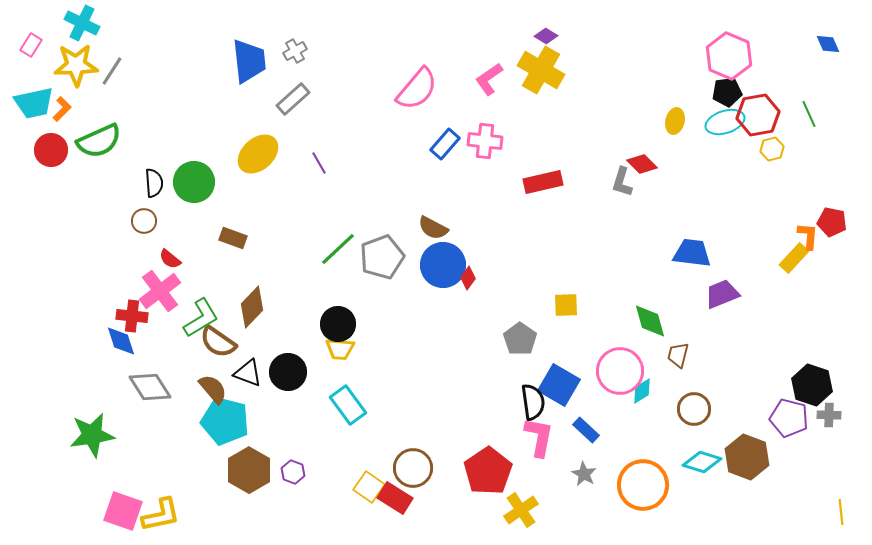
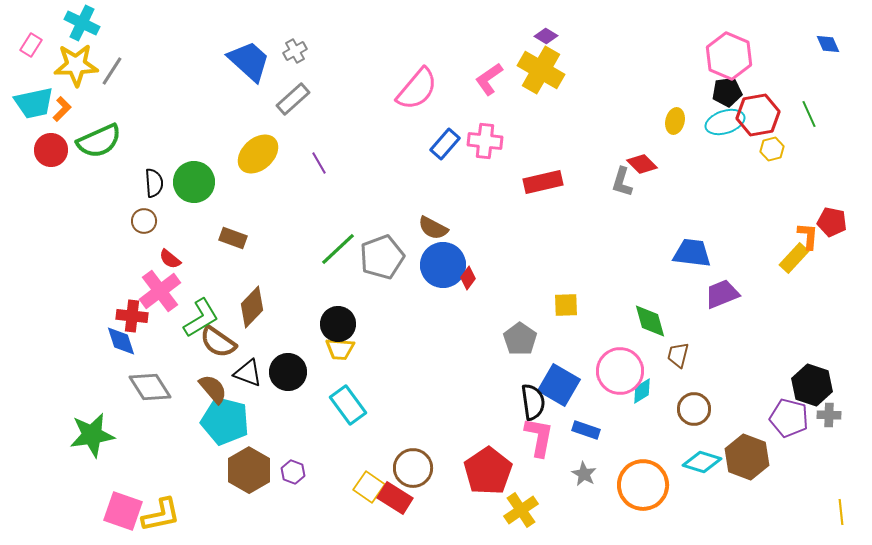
blue trapezoid at (249, 61): rotated 42 degrees counterclockwise
blue rectangle at (586, 430): rotated 24 degrees counterclockwise
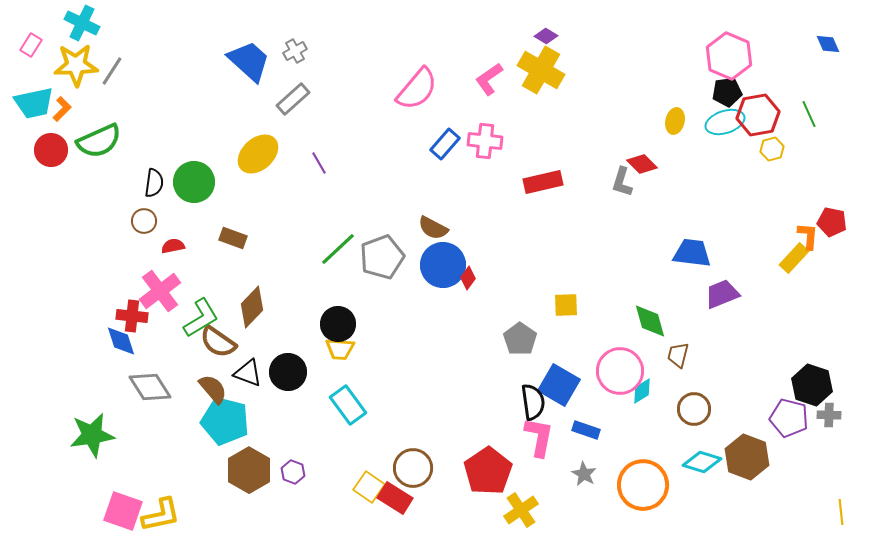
black semicircle at (154, 183): rotated 12 degrees clockwise
red semicircle at (170, 259): moved 3 px right, 13 px up; rotated 130 degrees clockwise
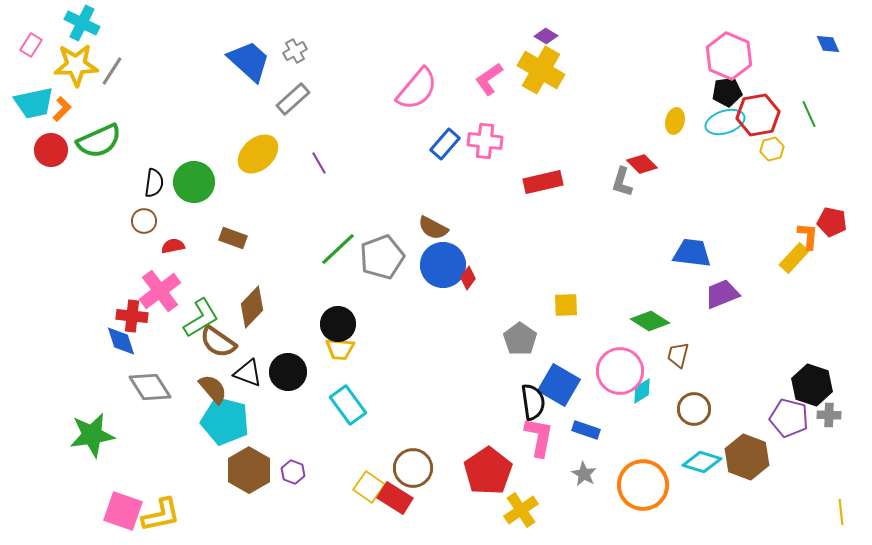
green diamond at (650, 321): rotated 42 degrees counterclockwise
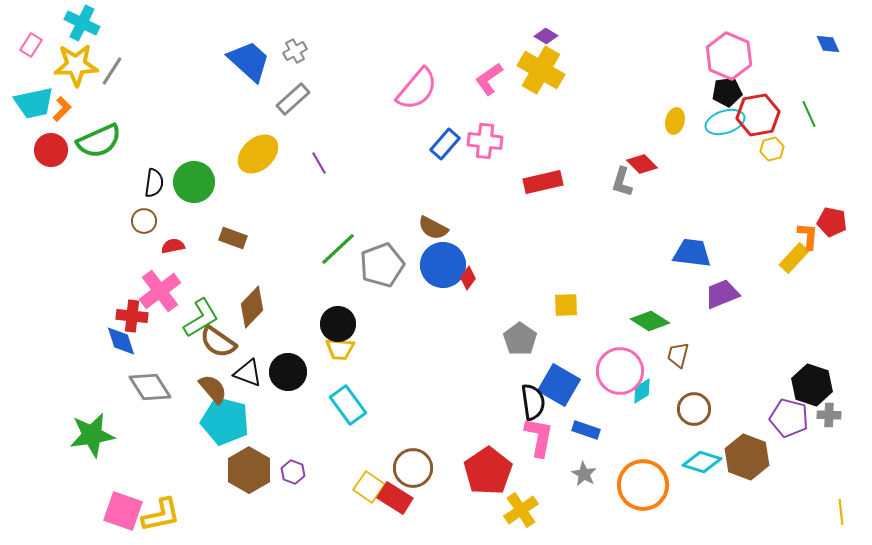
gray pentagon at (382, 257): moved 8 px down
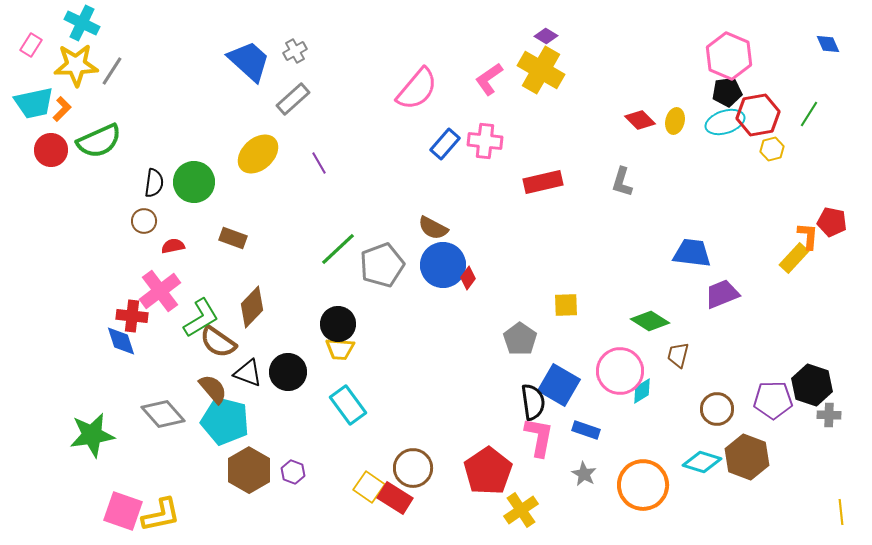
green line at (809, 114): rotated 56 degrees clockwise
red diamond at (642, 164): moved 2 px left, 44 px up
gray diamond at (150, 387): moved 13 px right, 27 px down; rotated 9 degrees counterclockwise
brown circle at (694, 409): moved 23 px right
purple pentagon at (789, 418): moved 16 px left, 18 px up; rotated 15 degrees counterclockwise
